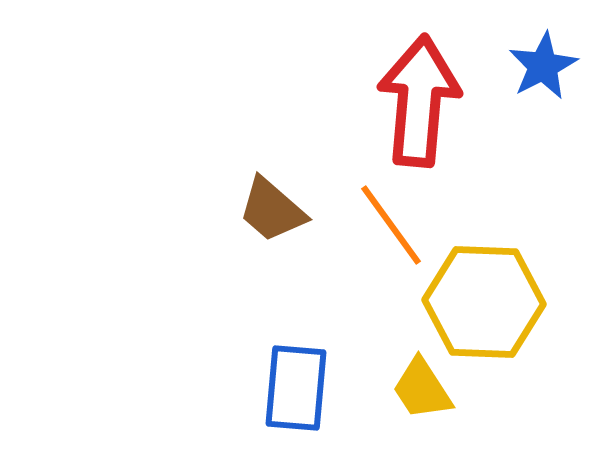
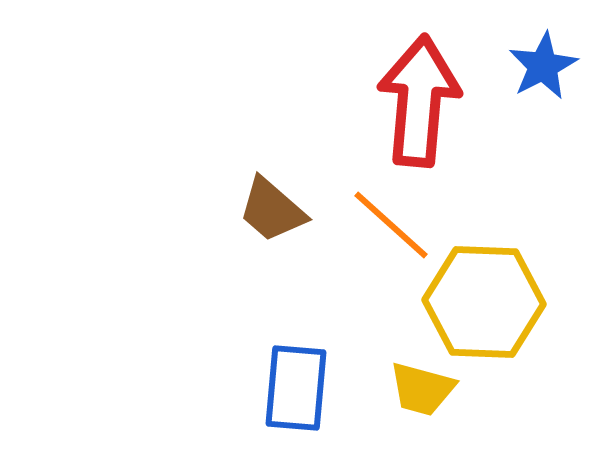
orange line: rotated 12 degrees counterclockwise
yellow trapezoid: rotated 42 degrees counterclockwise
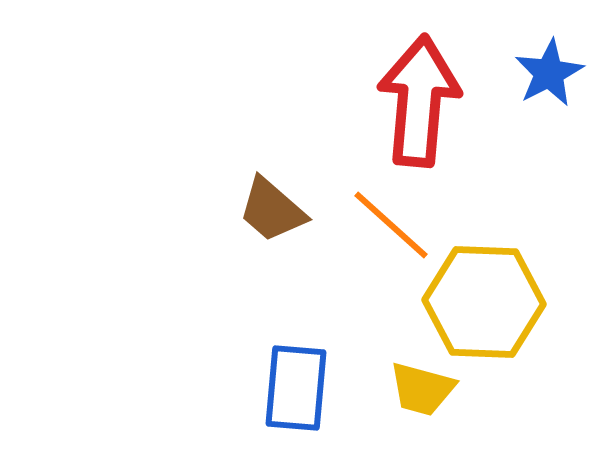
blue star: moved 6 px right, 7 px down
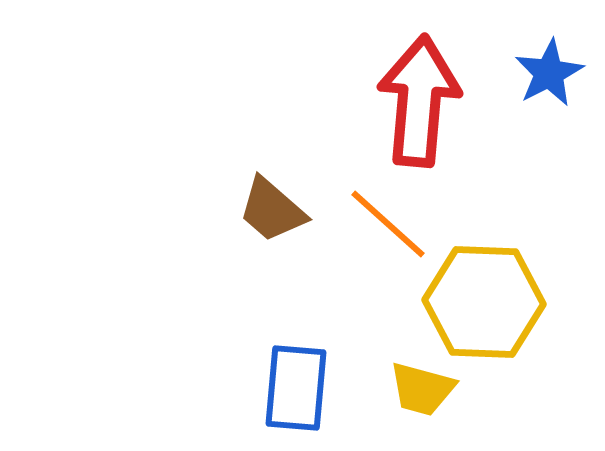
orange line: moved 3 px left, 1 px up
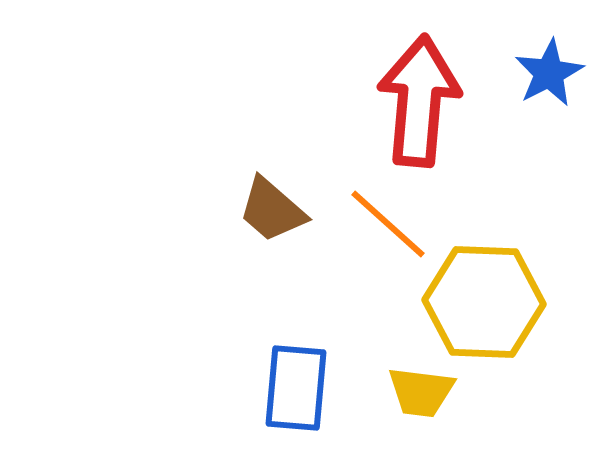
yellow trapezoid: moved 1 px left, 3 px down; rotated 8 degrees counterclockwise
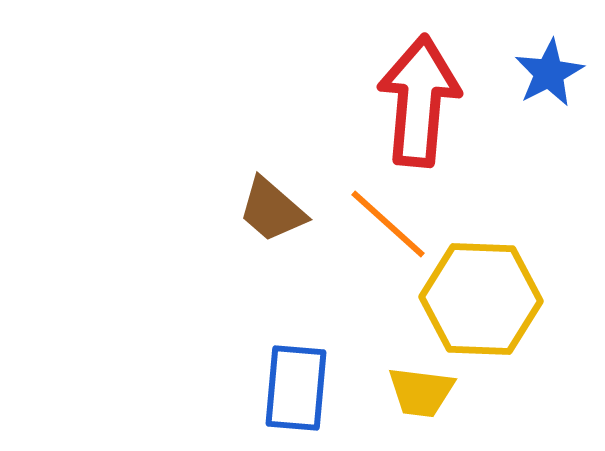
yellow hexagon: moved 3 px left, 3 px up
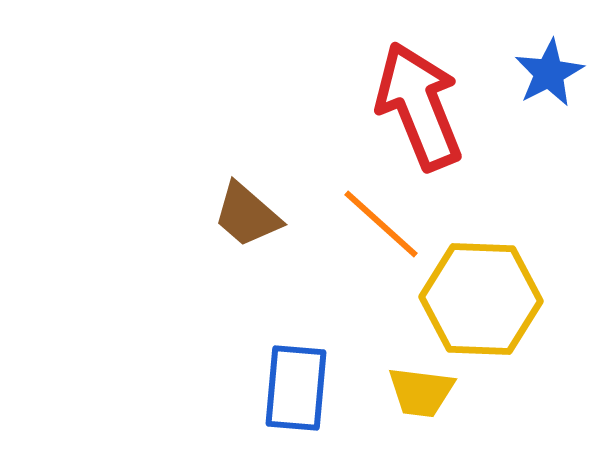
red arrow: moved 5 px down; rotated 27 degrees counterclockwise
brown trapezoid: moved 25 px left, 5 px down
orange line: moved 7 px left
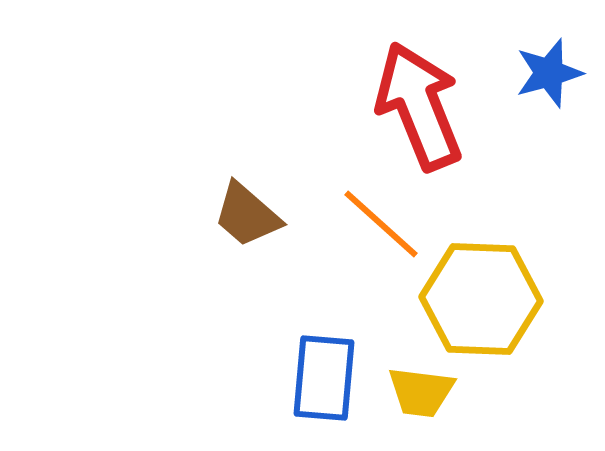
blue star: rotated 12 degrees clockwise
blue rectangle: moved 28 px right, 10 px up
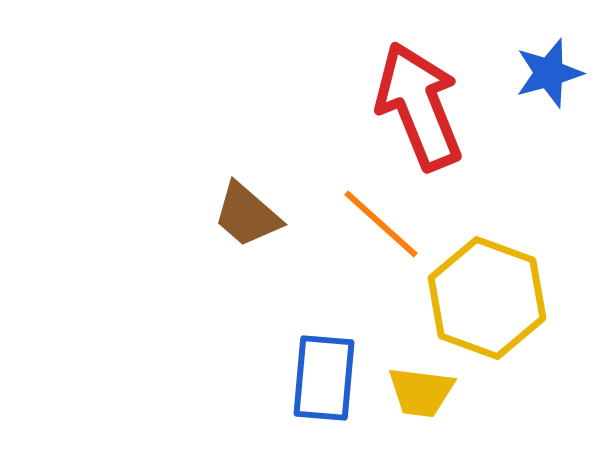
yellow hexagon: moved 6 px right, 1 px up; rotated 18 degrees clockwise
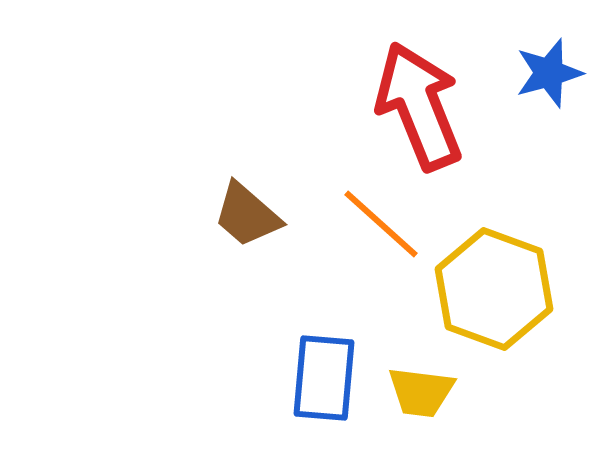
yellow hexagon: moved 7 px right, 9 px up
